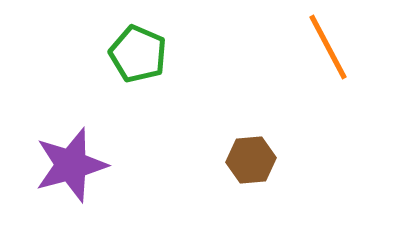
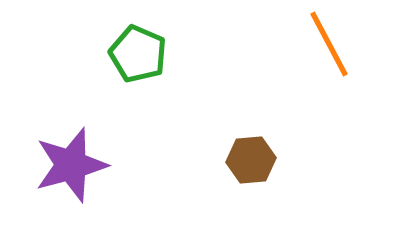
orange line: moved 1 px right, 3 px up
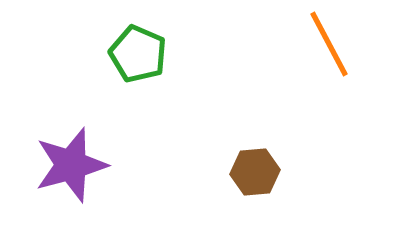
brown hexagon: moved 4 px right, 12 px down
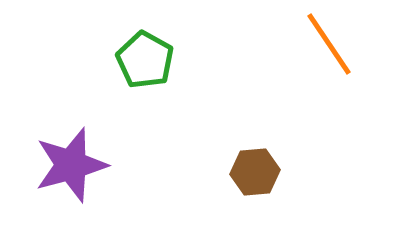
orange line: rotated 6 degrees counterclockwise
green pentagon: moved 7 px right, 6 px down; rotated 6 degrees clockwise
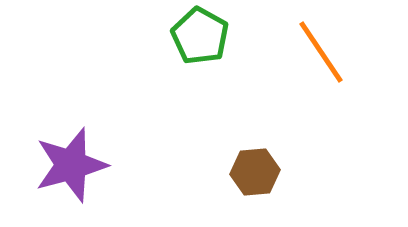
orange line: moved 8 px left, 8 px down
green pentagon: moved 55 px right, 24 px up
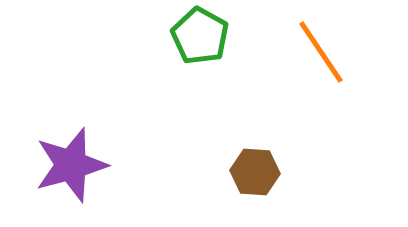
brown hexagon: rotated 9 degrees clockwise
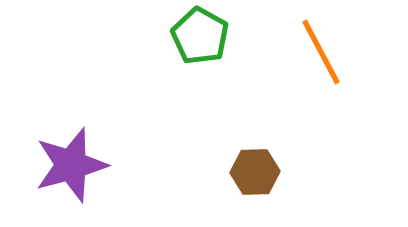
orange line: rotated 6 degrees clockwise
brown hexagon: rotated 6 degrees counterclockwise
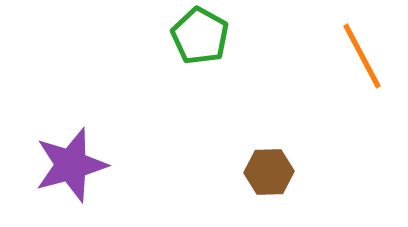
orange line: moved 41 px right, 4 px down
brown hexagon: moved 14 px right
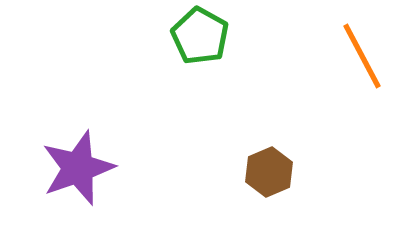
purple star: moved 7 px right, 3 px down; rotated 4 degrees counterclockwise
brown hexagon: rotated 21 degrees counterclockwise
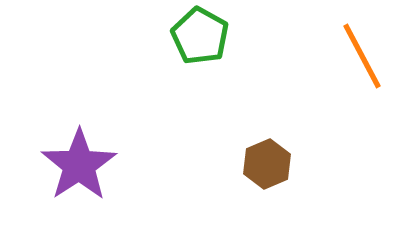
purple star: moved 1 px right, 3 px up; rotated 14 degrees counterclockwise
brown hexagon: moved 2 px left, 8 px up
